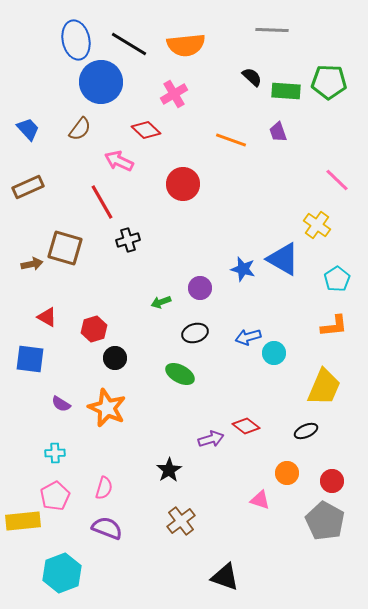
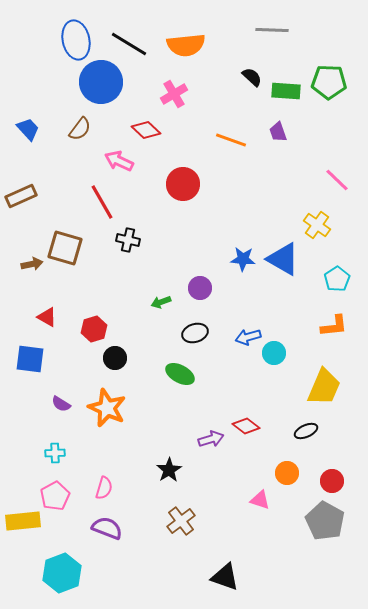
brown rectangle at (28, 187): moved 7 px left, 9 px down
black cross at (128, 240): rotated 30 degrees clockwise
blue star at (243, 269): moved 10 px up; rotated 10 degrees counterclockwise
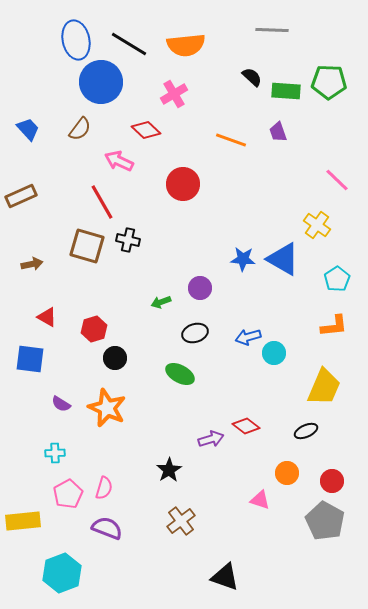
brown square at (65, 248): moved 22 px right, 2 px up
pink pentagon at (55, 496): moved 13 px right, 2 px up
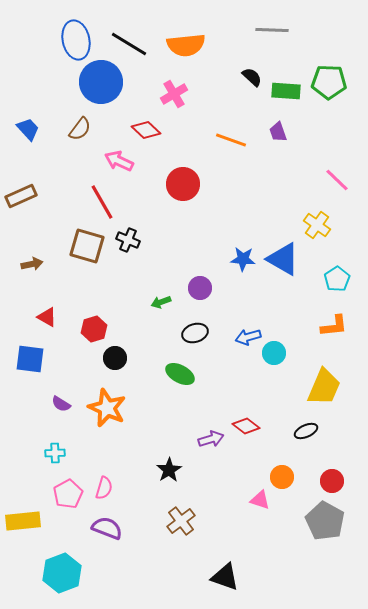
black cross at (128, 240): rotated 10 degrees clockwise
orange circle at (287, 473): moved 5 px left, 4 px down
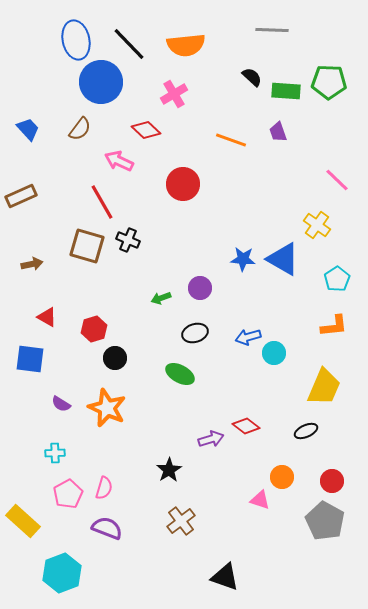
black line at (129, 44): rotated 15 degrees clockwise
green arrow at (161, 302): moved 4 px up
yellow rectangle at (23, 521): rotated 48 degrees clockwise
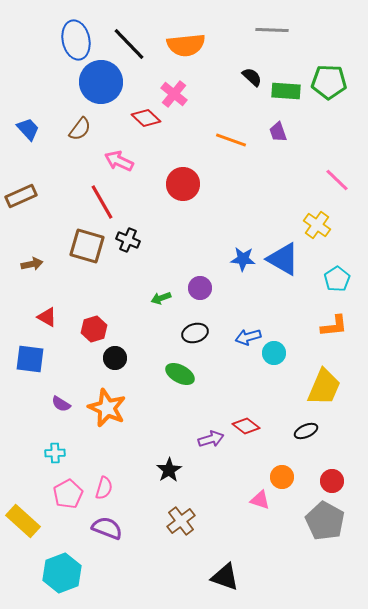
pink cross at (174, 94): rotated 20 degrees counterclockwise
red diamond at (146, 130): moved 12 px up
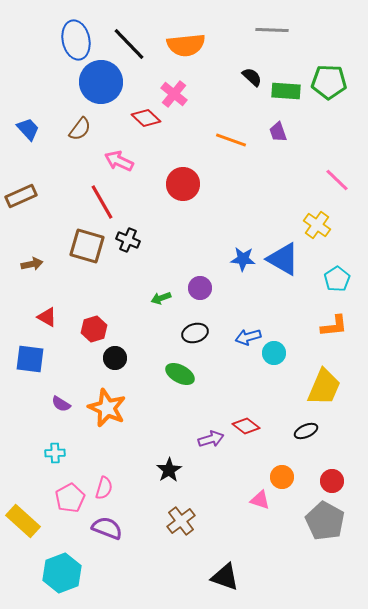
pink pentagon at (68, 494): moved 2 px right, 4 px down
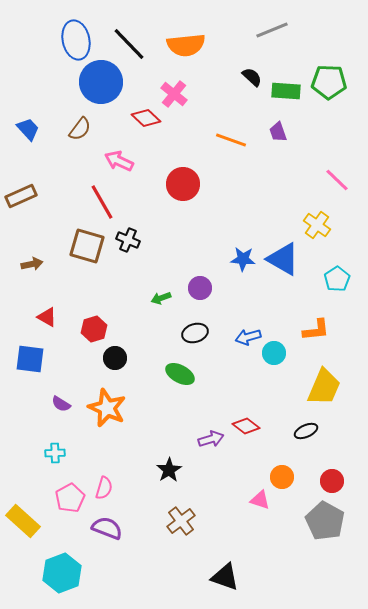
gray line at (272, 30): rotated 24 degrees counterclockwise
orange L-shape at (334, 326): moved 18 px left, 4 px down
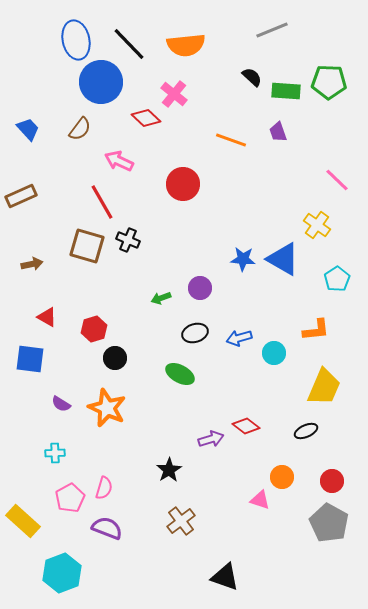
blue arrow at (248, 337): moved 9 px left, 1 px down
gray pentagon at (325, 521): moved 4 px right, 2 px down
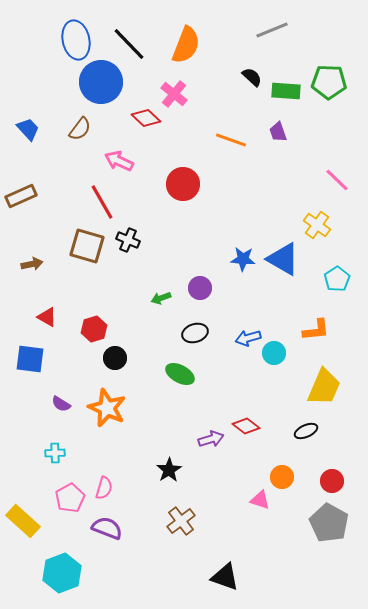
orange semicircle at (186, 45): rotated 63 degrees counterclockwise
blue arrow at (239, 338): moved 9 px right
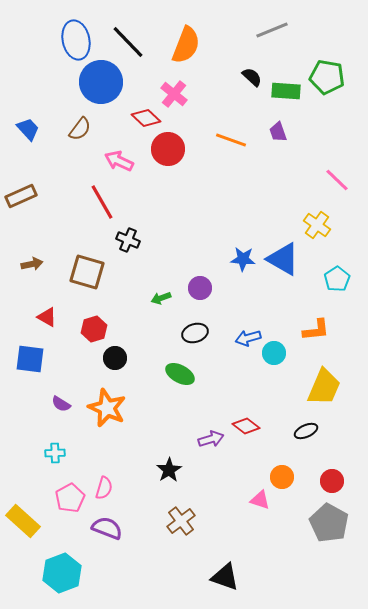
black line at (129, 44): moved 1 px left, 2 px up
green pentagon at (329, 82): moved 2 px left, 5 px up; rotated 8 degrees clockwise
red circle at (183, 184): moved 15 px left, 35 px up
brown square at (87, 246): moved 26 px down
